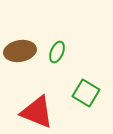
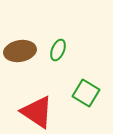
green ellipse: moved 1 px right, 2 px up
red triangle: rotated 12 degrees clockwise
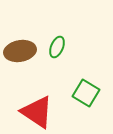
green ellipse: moved 1 px left, 3 px up
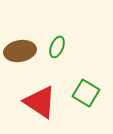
red triangle: moved 3 px right, 10 px up
